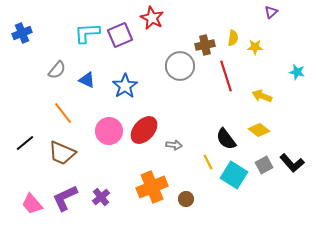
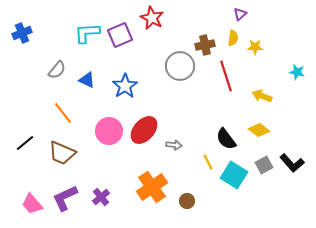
purple triangle: moved 31 px left, 2 px down
orange cross: rotated 12 degrees counterclockwise
brown circle: moved 1 px right, 2 px down
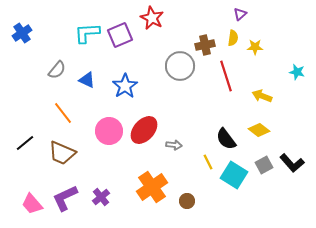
blue cross: rotated 12 degrees counterclockwise
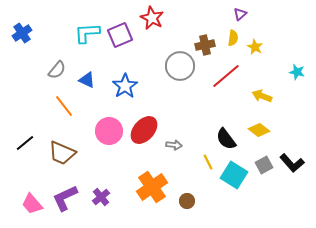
yellow star: rotated 28 degrees clockwise
red line: rotated 68 degrees clockwise
orange line: moved 1 px right, 7 px up
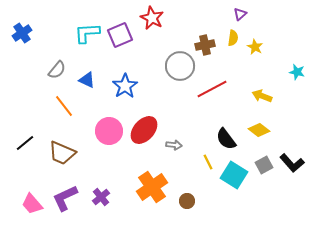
red line: moved 14 px left, 13 px down; rotated 12 degrees clockwise
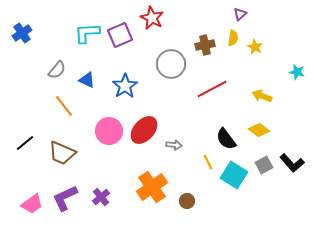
gray circle: moved 9 px left, 2 px up
pink trapezoid: rotated 85 degrees counterclockwise
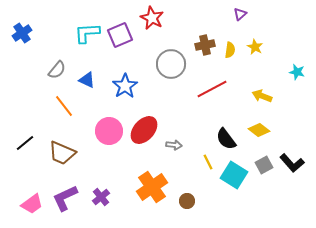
yellow semicircle: moved 3 px left, 12 px down
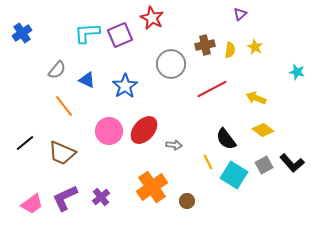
yellow arrow: moved 6 px left, 2 px down
yellow diamond: moved 4 px right
